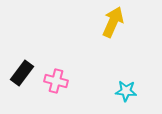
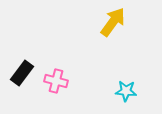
yellow arrow: rotated 12 degrees clockwise
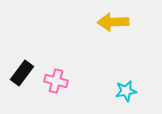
yellow arrow: rotated 128 degrees counterclockwise
cyan star: rotated 15 degrees counterclockwise
